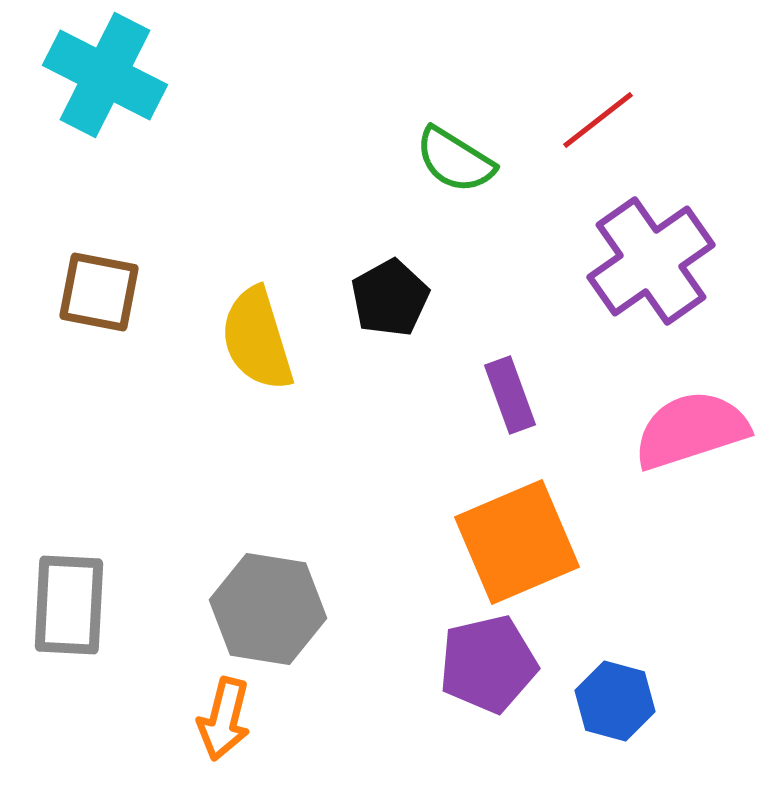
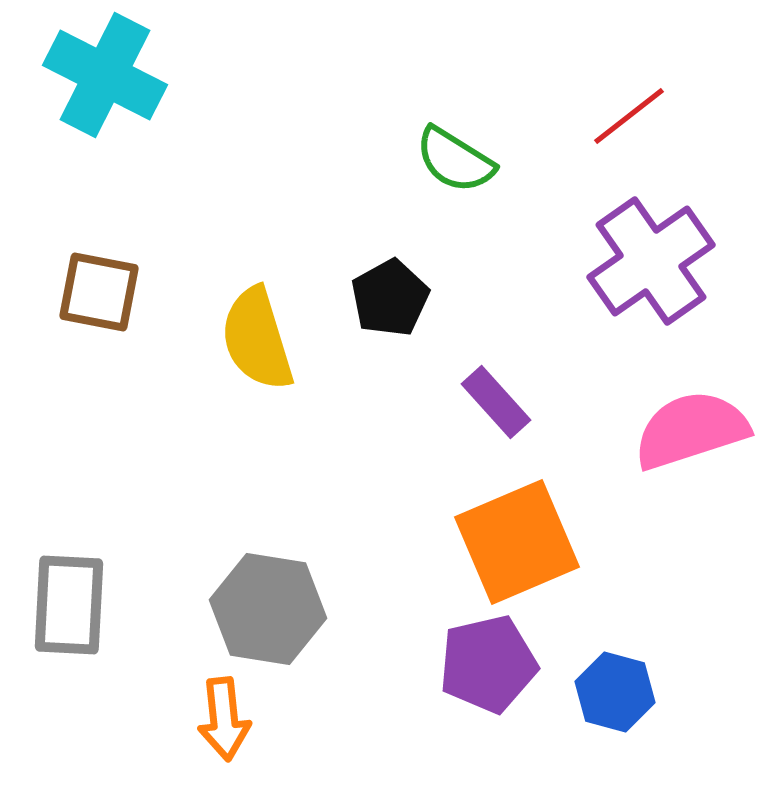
red line: moved 31 px right, 4 px up
purple rectangle: moved 14 px left, 7 px down; rotated 22 degrees counterclockwise
blue hexagon: moved 9 px up
orange arrow: rotated 20 degrees counterclockwise
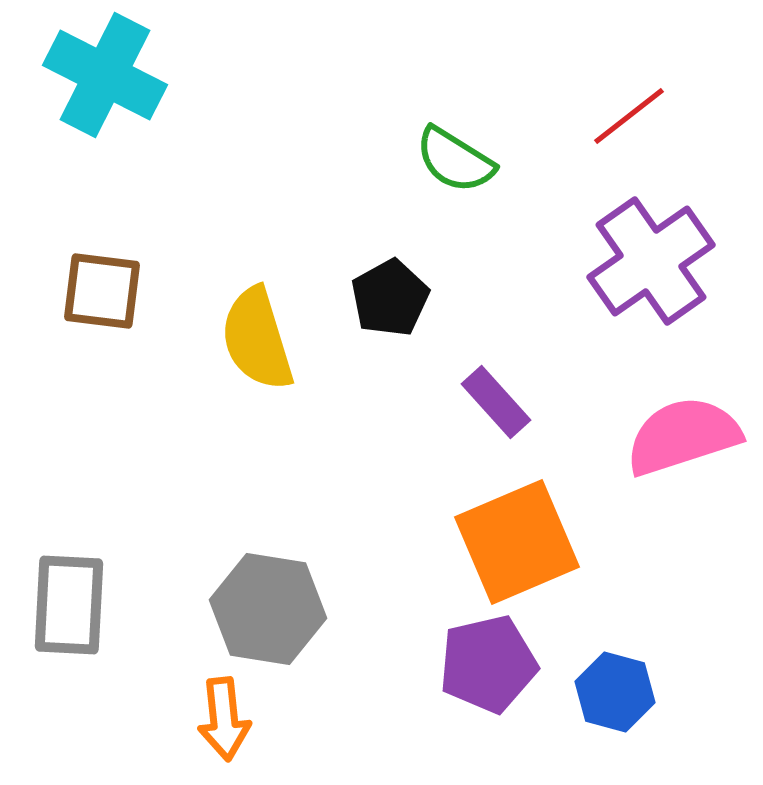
brown square: moved 3 px right, 1 px up; rotated 4 degrees counterclockwise
pink semicircle: moved 8 px left, 6 px down
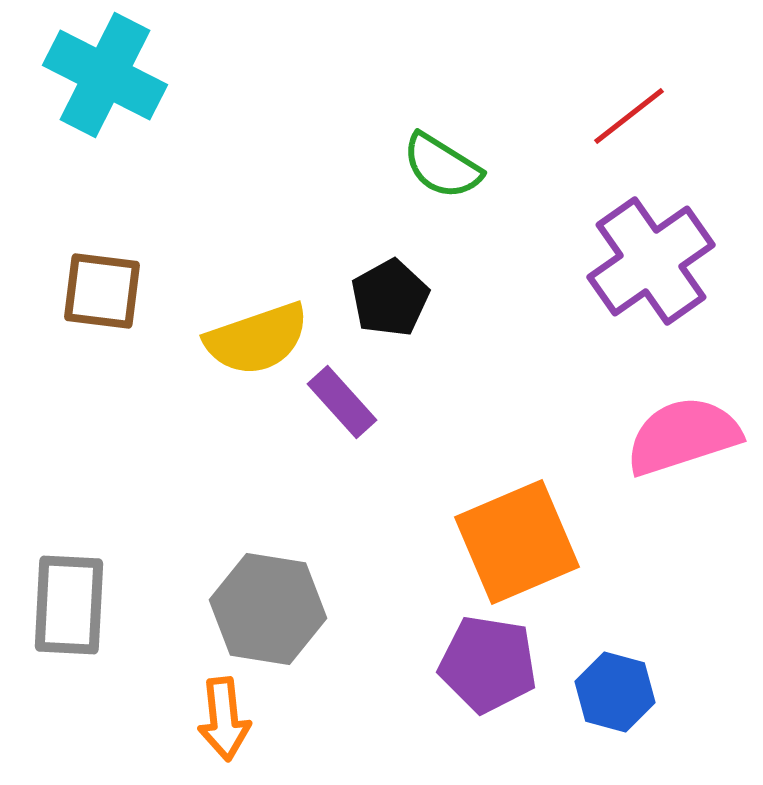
green semicircle: moved 13 px left, 6 px down
yellow semicircle: rotated 92 degrees counterclockwise
purple rectangle: moved 154 px left
purple pentagon: rotated 22 degrees clockwise
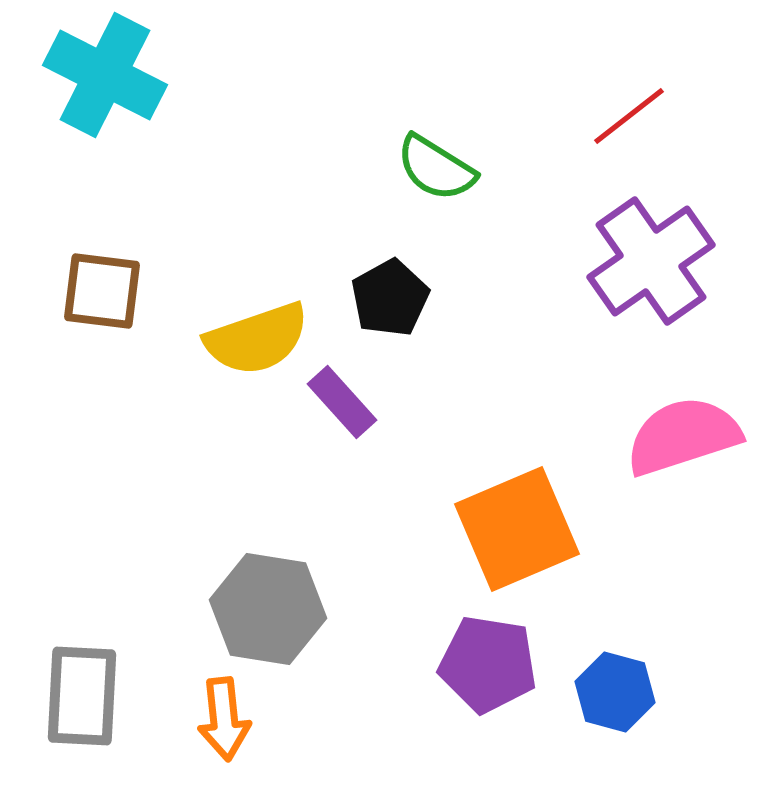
green semicircle: moved 6 px left, 2 px down
orange square: moved 13 px up
gray rectangle: moved 13 px right, 91 px down
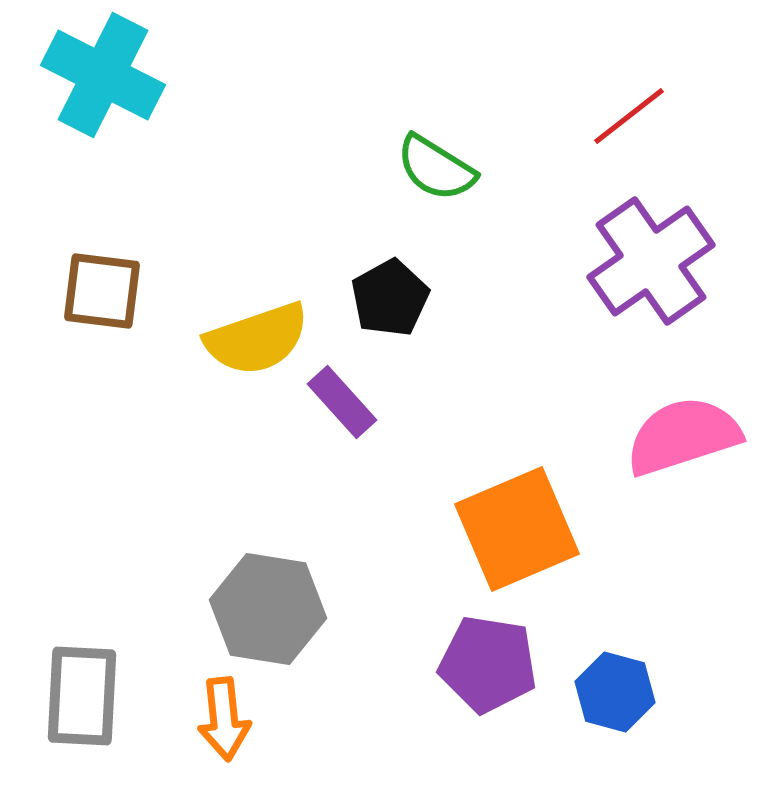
cyan cross: moved 2 px left
